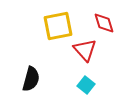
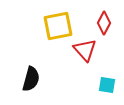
red diamond: rotated 45 degrees clockwise
cyan square: moved 21 px right; rotated 30 degrees counterclockwise
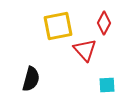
cyan square: rotated 12 degrees counterclockwise
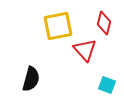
red diamond: rotated 15 degrees counterclockwise
cyan square: rotated 24 degrees clockwise
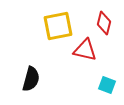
red triangle: rotated 35 degrees counterclockwise
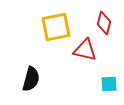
yellow square: moved 2 px left, 1 px down
cyan square: moved 2 px right, 1 px up; rotated 24 degrees counterclockwise
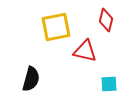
red diamond: moved 2 px right, 3 px up
red triangle: moved 1 px down
